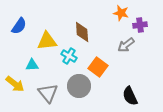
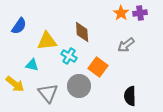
orange star: rotated 21 degrees clockwise
purple cross: moved 12 px up
cyan triangle: rotated 16 degrees clockwise
black semicircle: rotated 24 degrees clockwise
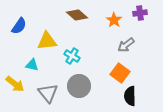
orange star: moved 7 px left, 7 px down
brown diamond: moved 5 px left, 17 px up; rotated 45 degrees counterclockwise
cyan cross: moved 3 px right
orange square: moved 22 px right, 6 px down
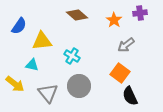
yellow triangle: moved 5 px left
black semicircle: rotated 24 degrees counterclockwise
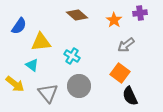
yellow triangle: moved 1 px left, 1 px down
cyan triangle: rotated 24 degrees clockwise
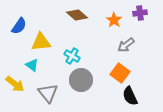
gray circle: moved 2 px right, 6 px up
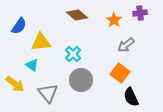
cyan cross: moved 1 px right, 2 px up; rotated 14 degrees clockwise
black semicircle: moved 1 px right, 1 px down
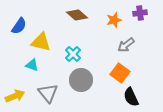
orange star: rotated 21 degrees clockwise
yellow triangle: rotated 20 degrees clockwise
cyan triangle: rotated 16 degrees counterclockwise
yellow arrow: moved 12 px down; rotated 60 degrees counterclockwise
